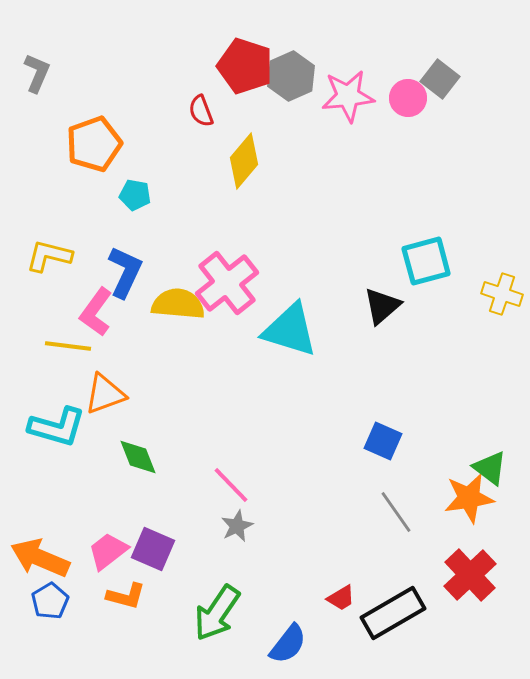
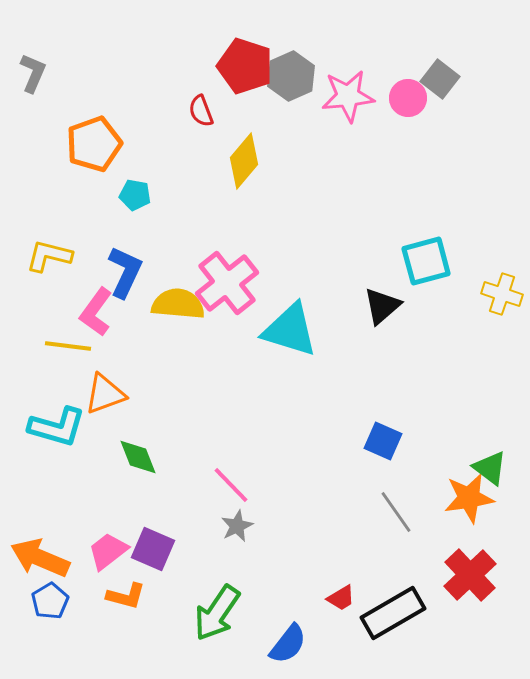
gray L-shape: moved 4 px left
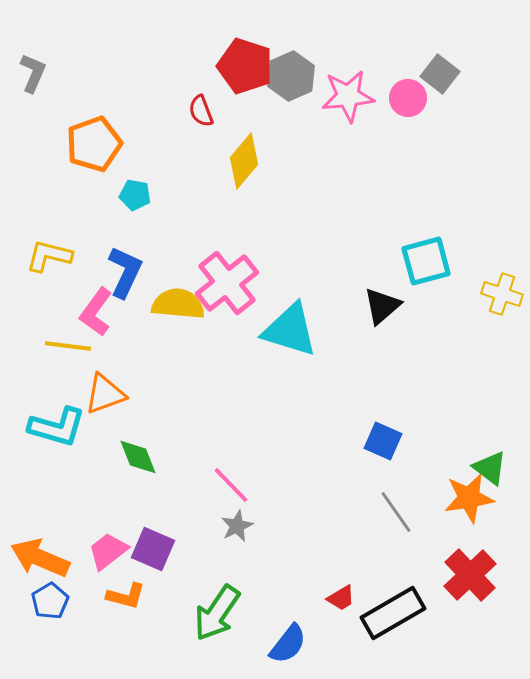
gray square: moved 5 px up
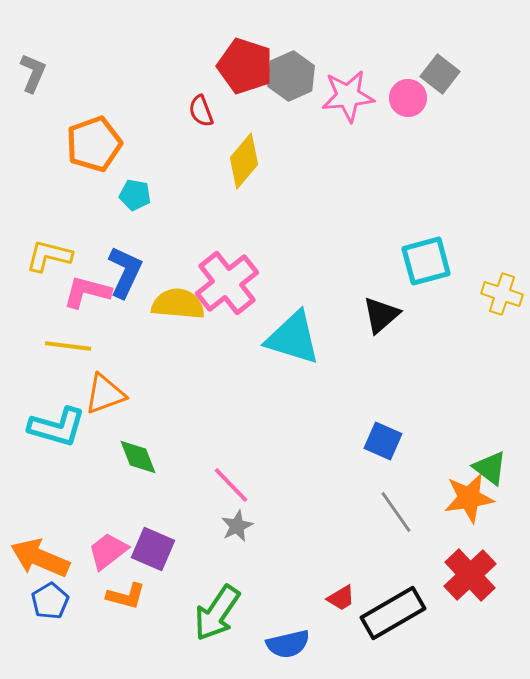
black triangle: moved 1 px left, 9 px down
pink L-shape: moved 9 px left, 20 px up; rotated 69 degrees clockwise
cyan triangle: moved 3 px right, 8 px down
blue semicircle: rotated 39 degrees clockwise
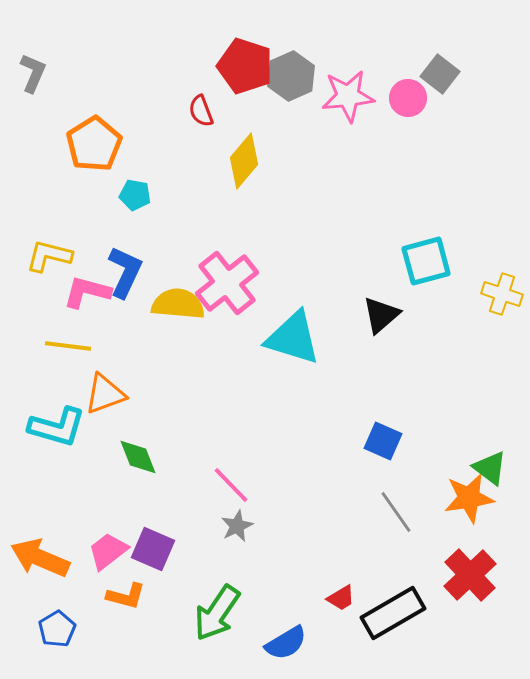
orange pentagon: rotated 12 degrees counterclockwise
blue pentagon: moved 7 px right, 28 px down
blue semicircle: moved 2 px left, 1 px up; rotated 18 degrees counterclockwise
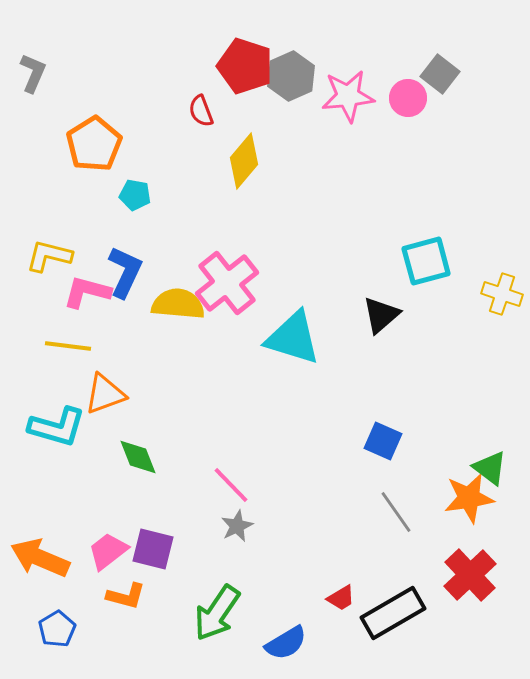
purple square: rotated 9 degrees counterclockwise
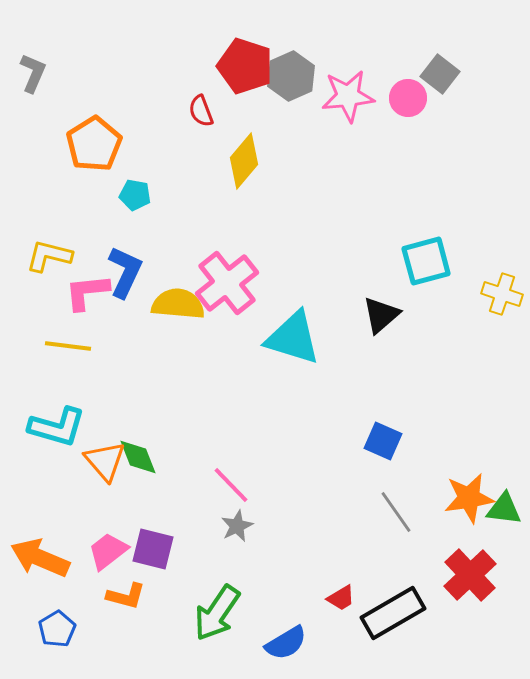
pink L-shape: rotated 21 degrees counterclockwise
orange triangle: moved 67 px down; rotated 51 degrees counterclockwise
green triangle: moved 14 px right, 41 px down; rotated 30 degrees counterclockwise
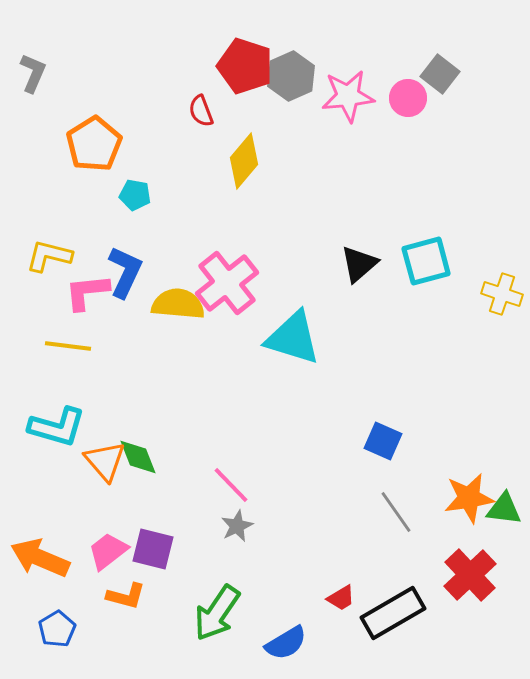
black triangle: moved 22 px left, 51 px up
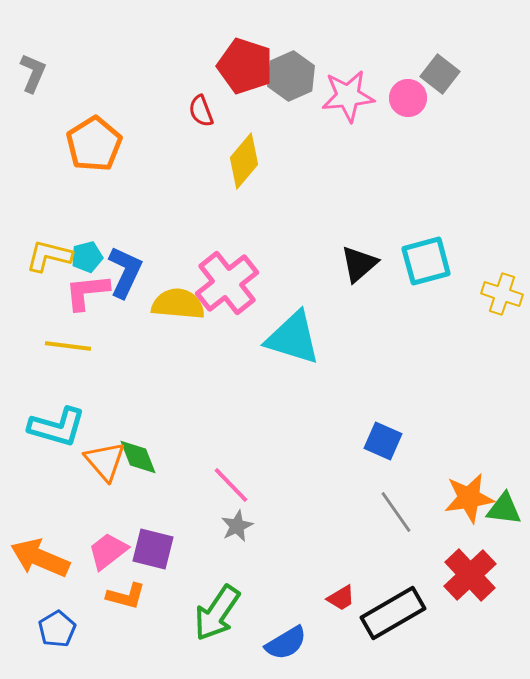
cyan pentagon: moved 48 px left, 62 px down; rotated 24 degrees counterclockwise
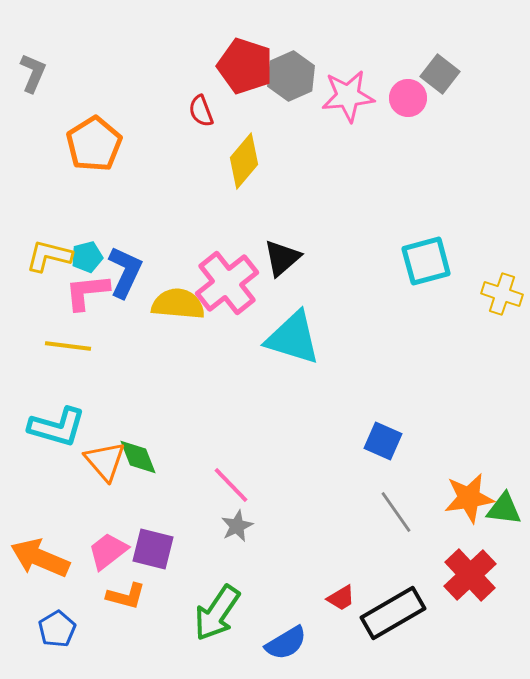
black triangle: moved 77 px left, 6 px up
